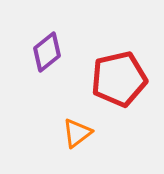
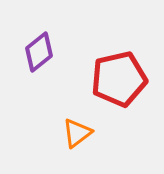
purple diamond: moved 8 px left
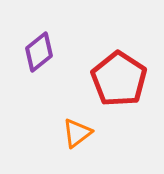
red pentagon: rotated 26 degrees counterclockwise
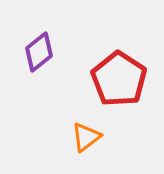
orange triangle: moved 9 px right, 4 px down
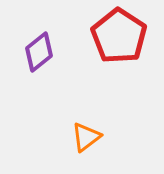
red pentagon: moved 43 px up
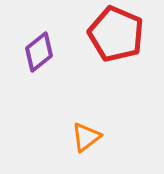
red pentagon: moved 3 px left, 2 px up; rotated 10 degrees counterclockwise
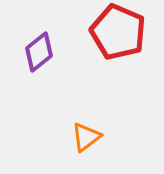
red pentagon: moved 2 px right, 2 px up
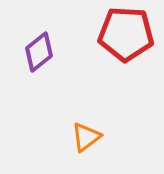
red pentagon: moved 8 px right, 2 px down; rotated 20 degrees counterclockwise
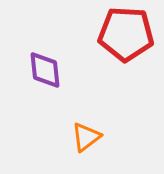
purple diamond: moved 6 px right, 18 px down; rotated 57 degrees counterclockwise
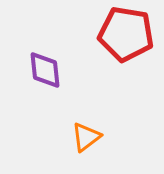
red pentagon: rotated 6 degrees clockwise
